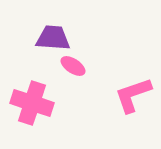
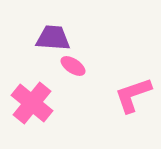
pink cross: rotated 21 degrees clockwise
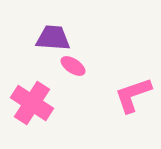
pink cross: rotated 6 degrees counterclockwise
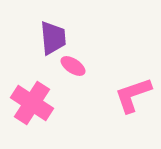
purple trapezoid: rotated 81 degrees clockwise
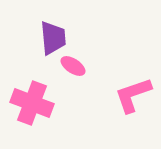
pink cross: rotated 12 degrees counterclockwise
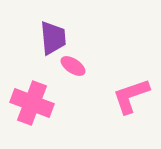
pink L-shape: moved 2 px left, 1 px down
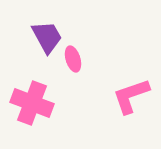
purple trapezoid: moved 6 px left, 1 px up; rotated 24 degrees counterclockwise
pink ellipse: moved 7 px up; rotated 40 degrees clockwise
